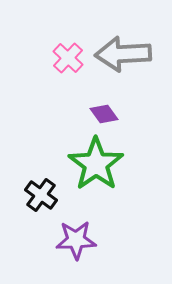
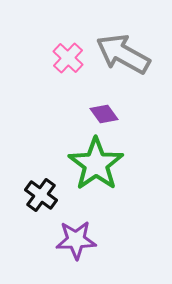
gray arrow: rotated 32 degrees clockwise
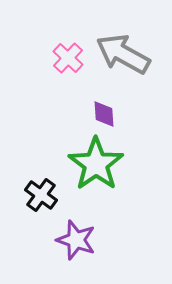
purple diamond: rotated 32 degrees clockwise
purple star: rotated 21 degrees clockwise
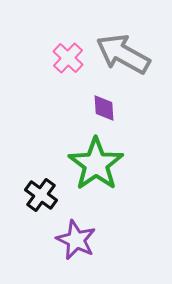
purple diamond: moved 6 px up
purple star: rotated 6 degrees clockwise
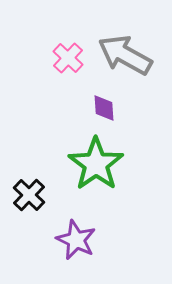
gray arrow: moved 2 px right, 1 px down
black cross: moved 12 px left; rotated 8 degrees clockwise
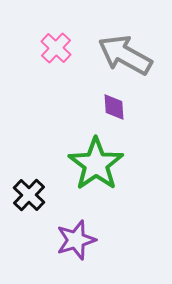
pink cross: moved 12 px left, 10 px up
purple diamond: moved 10 px right, 1 px up
purple star: rotated 30 degrees clockwise
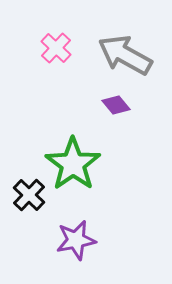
purple diamond: moved 2 px right, 2 px up; rotated 36 degrees counterclockwise
green star: moved 23 px left
purple star: rotated 6 degrees clockwise
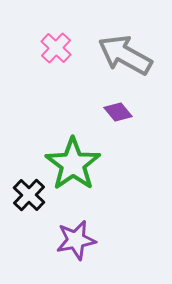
purple diamond: moved 2 px right, 7 px down
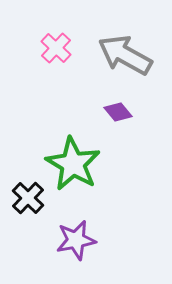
green star: rotated 6 degrees counterclockwise
black cross: moved 1 px left, 3 px down
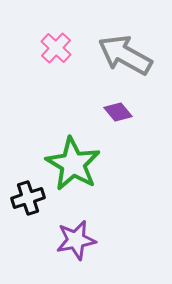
black cross: rotated 28 degrees clockwise
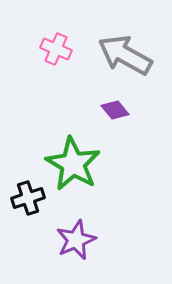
pink cross: moved 1 px down; rotated 20 degrees counterclockwise
purple diamond: moved 3 px left, 2 px up
purple star: rotated 12 degrees counterclockwise
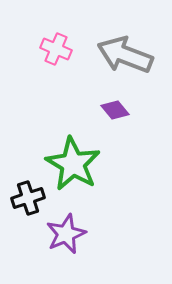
gray arrow: rotated 8 degrees counterclockwise
purple star: moved 10 px left, 6 px up
